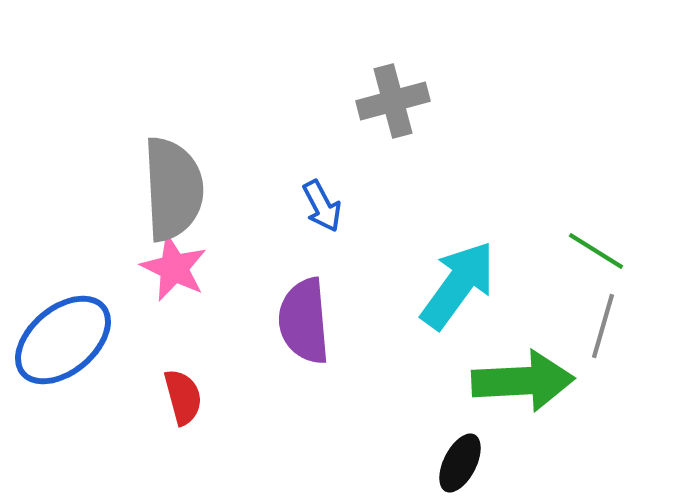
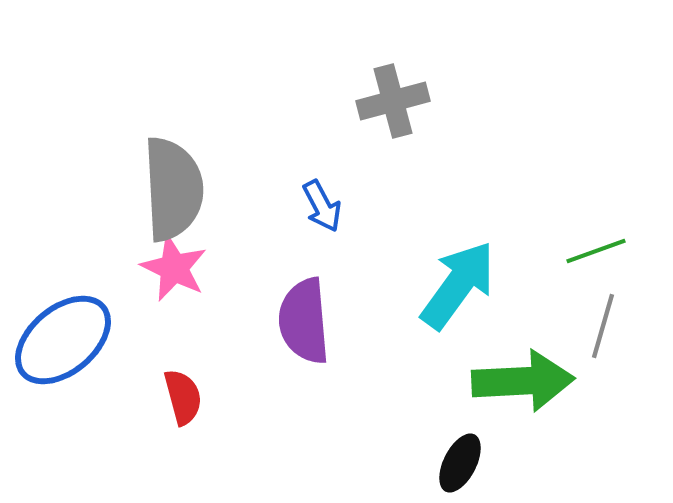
green line: rotated 52 degrees counterclockwise
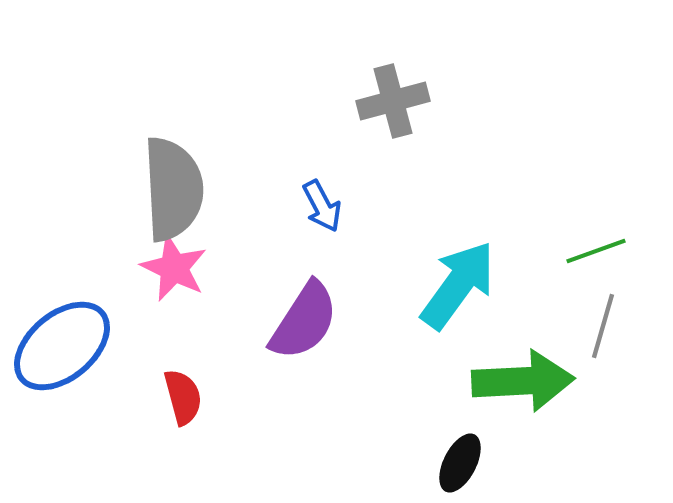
purple semicircle: rotated 142 degrees counterclockwise
blue ellipse: moved 1 px left, 6 px down
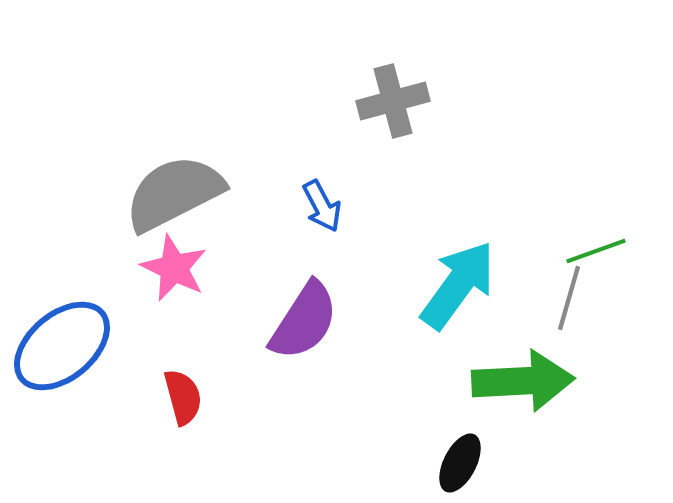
gray semicircle: moved 1 px right, 4 px down; rotated 114 degrees counterclockwise
gray line: moved 34 px left, 28 px up
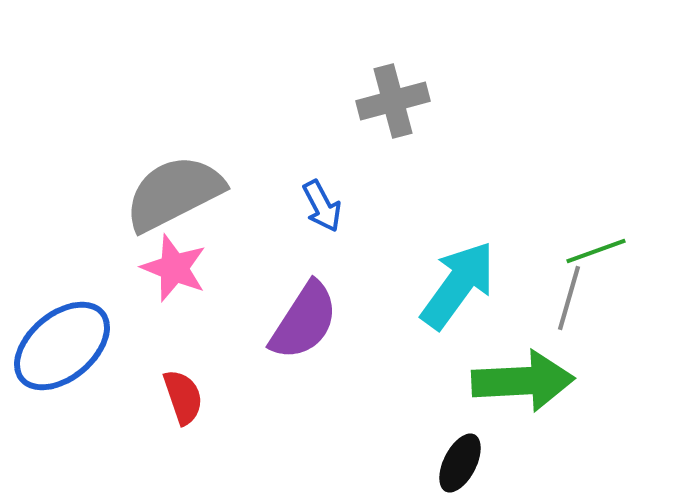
pink star: rotated 4 degrees counterclockwise
red semicircle: rotated 4 degrees counterclockwise
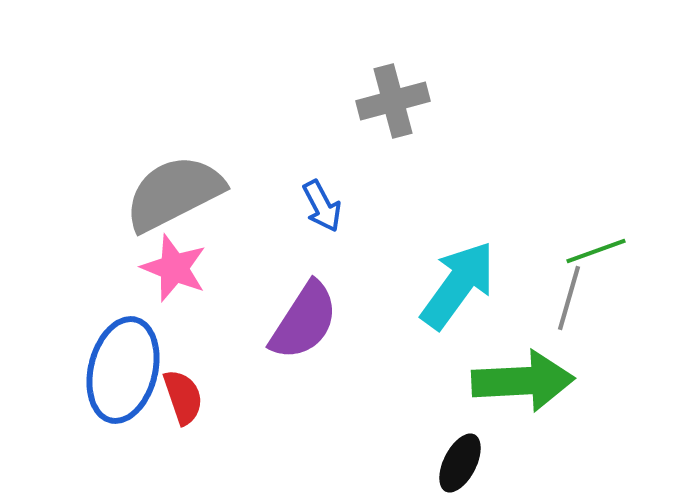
blue ellipse: moved 61 px right, 24 px down; rotated 36 degrees counterclockwise
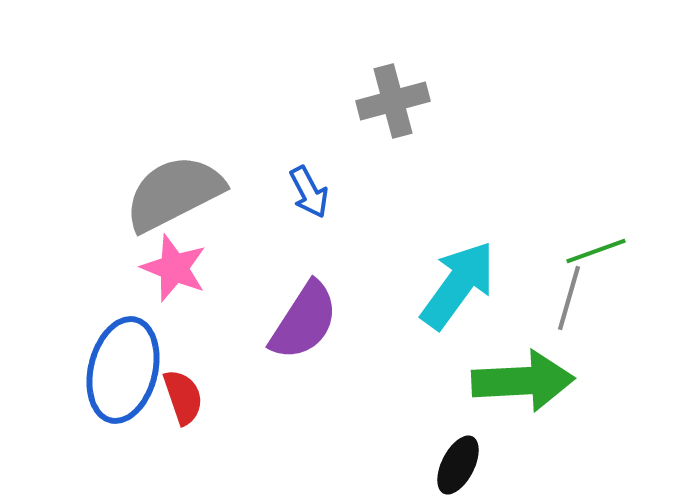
blue arrow: moved 13 px left, 14 px up
black ellipse: moved 2 px left, 2 px down
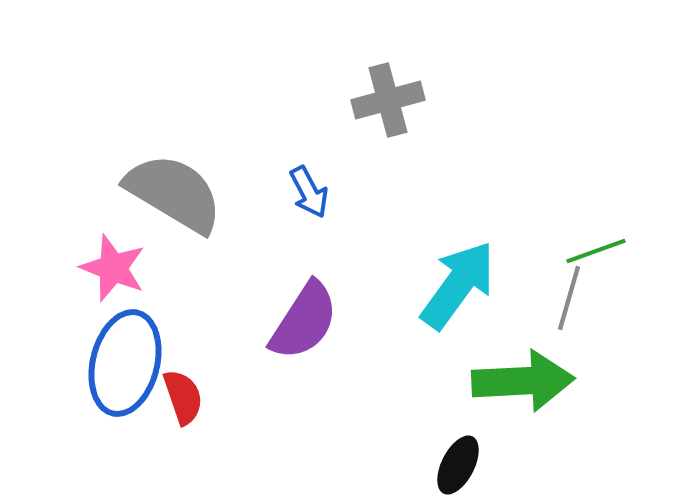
gray cross: moved 5 px left, 1 px up
gray semicircle: rotated 58 degrees clockwise
pink star: moved 61 px left
blue ellipse: moved 2 px right, 7 px up
